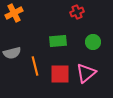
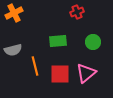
gray semicircle: moved 1 px right, 3 px up
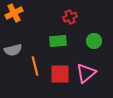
red cross: moved 7 px left, 5 px down
green circle: moved 1 px right, 1 px up
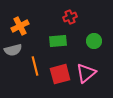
orange cross: moved 6 px right, 13 px down
red square: rotated 15 degrees counterclockwise
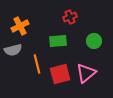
orange line: moved 2 px right, 2 px up
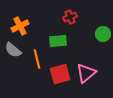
green circle: moved 9 px right, 7 px up
gray semicircle: rotated 54 degrees clockwise
orange line: moved 5 px up
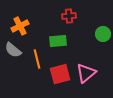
red cross: moved 1 px left, 1 px up; rotated 16 degrees clockwise
